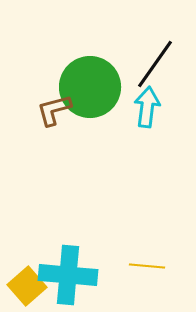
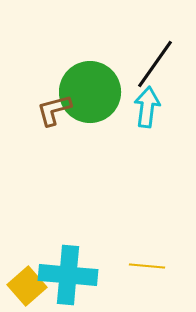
green circle: moved 5 px down
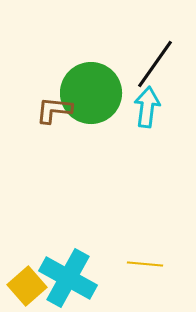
green circle: moved 1 px right, 1 px down
brown L-shape: rotated 21 degrees clockwise
yellow line: moved 2 px left, 2 px up
cyan cross: moved 3 px down; rotated 24 degrees clockwise
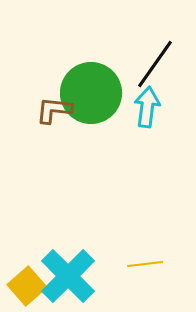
yellow line: rotated 12 degrees counterclockwise
cyan cross: moved 2 px up; rotated 16 degrees clockwise
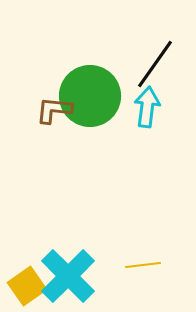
green circle: moved 1 px left, 3 px down
yellow line: moved 2 px left, 1 px down
yellow square: rotated 6 degrees clockwise
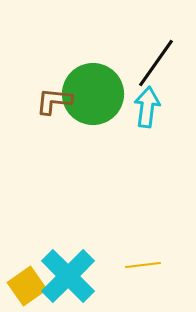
black line: moved 1 px right, 1 px up
green circle: moved 3 px right, 2 px up
brown L-shape: moved 9 px up
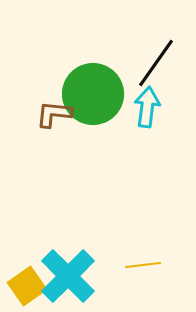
brown L-shape: moved 13 px down
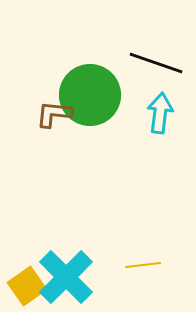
black line: rotated 74 degrees clockwise
green circle: moved 3 px left, 1 px down
cyan arrow: moved 13 px right, 6 px down
cyan cross: moved 2 px left, 1 px down
